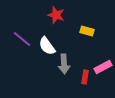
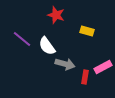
gray arrow: moved 1 px right; rotated 72 degrees counterclockwise
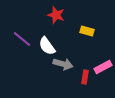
gray arrow: moved 2 px left
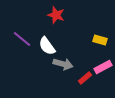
yellow rectangle: moved 13 px right, 9 px down
red rectangle: moved 1 px down; rotated 40 degrees clockwise
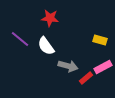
red star: moved 6 px left, 3 px down; rotated 12 degrees counterclockwise
purple line: moved 2 px left
white semicircle: moved 1 px left
gray arrow: moved 5 px right, 2 px down
red rectangle: moved 1 px right
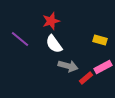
red star: moved 1 px right, 3 px down; rotated 24 degrees counterclockwise
white semicircle: moved 8 px right, 2 px up
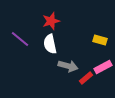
white semicircle: moved 4 px left; rotated 24 degrees clockwise
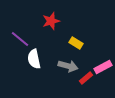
yellow rectangle: moved 24 px left, 3 px down; rotated 16 degrees clockwise
white semicircle: moved 16 px left, 15 px down
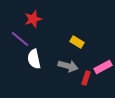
red star: moved 18 px left, 2 px up
yellow rectangle: moved 1 px right, 1 px up
red rectangle: rotated 32 degrees counterclockwise
